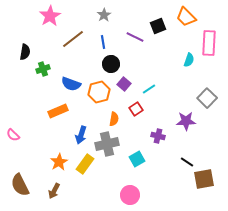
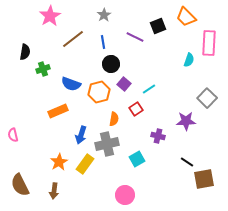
pink semicircle: rotated 32 degrees clockwise
brown arrow: rotated 21 degrees counterclockwise
pink circle: moved 5 px left
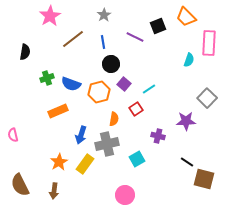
green cross: moved 4 px right, 9 px down
brown square: rotated 25 degrees clockwise
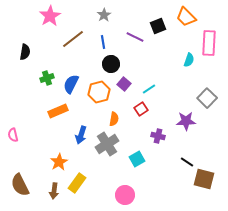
blue semicircle: rotated 96 degrees clockwise
red square: moved 5 px right
gray cross: rotated 20 degrees counterclockwise
yellow rectangle: moved 8 px left, 19 px down
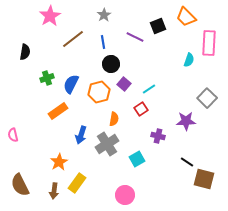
orange rectangle: rotated 12 degrees counterclockwise
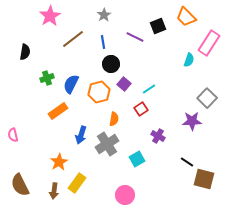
pink rectangle: rotated 30 degrees clockwise
purple star: moved 6 px right
purple cross: rotated 16 degrees clockwise
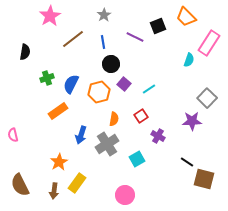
red square: moved 7 px down
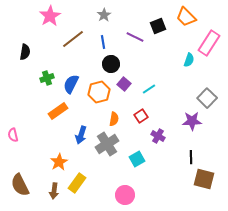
black line: moved 4 px right, 5 px up; rotated 56 degrees clockwise
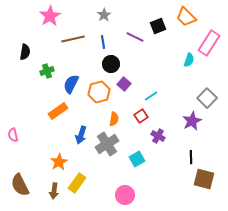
brown line: rotated 25 degrees clockwise
green cross: moved 7 px up
cyan line: moved 2 px right, 7 px down
purple star: rotated 24 degrees counterclockwise
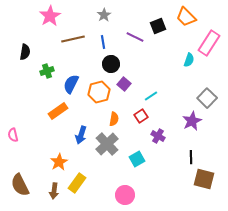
gray cross: rotated 10 degrees counterclockwise
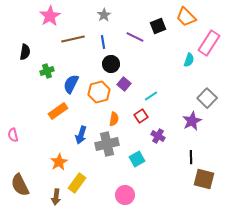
gray cross: rotated 30 degrees clockwise
brown arrow: moved 2 px right, 6 px down
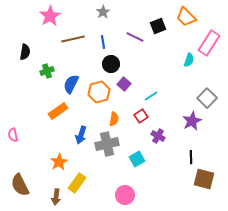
gray star: moved 1 px left, 3 px up
